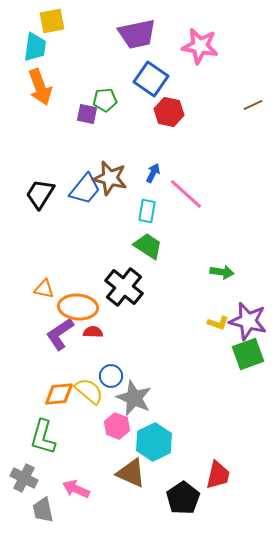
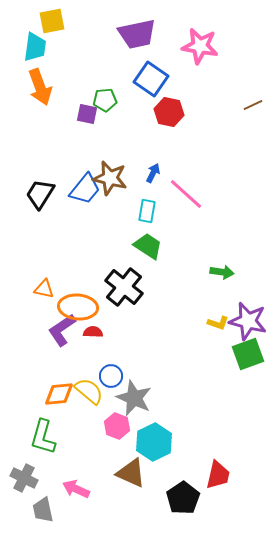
purple L-shape: moved 2 px right, 4 px up
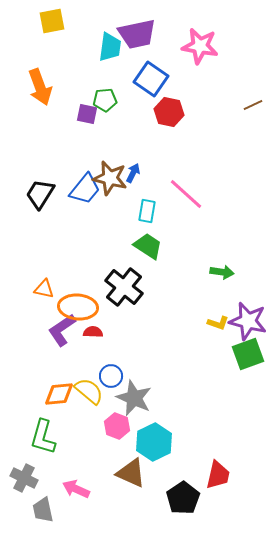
cyan trapezoid: moved 75 px right
blue arrow: moved 20 px left
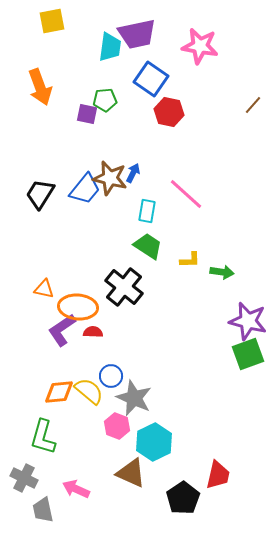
brown line: rotated 24 degrees counterclockwise
yellow L-shape: moved 28 px left, 63 px up; rotated 20 degrees counterclockwise
orange diamond: moved 2 px up
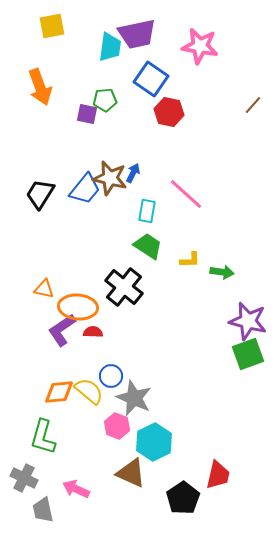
yellow square: moved 5 px down
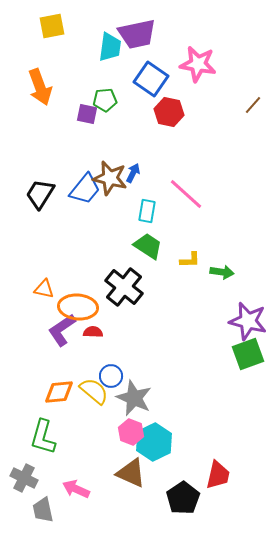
pink star: moved 2 px left, 18 px down
yellow semicircle: moved 5 px right
pink hexagon: moved 14 px right, 6 px down
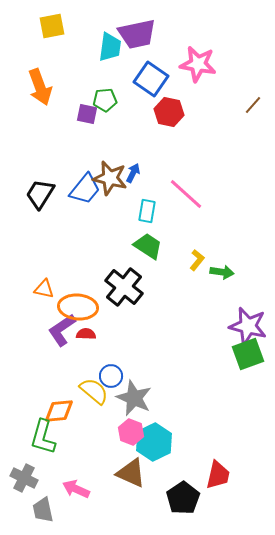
yellow L-shape: moved 7 px right; rotated 50 degrees counterclockwise
purple star: moved 5 px down
red semicircle: moved 7 px left, 2 px down
orange diamond: moved 19 px down
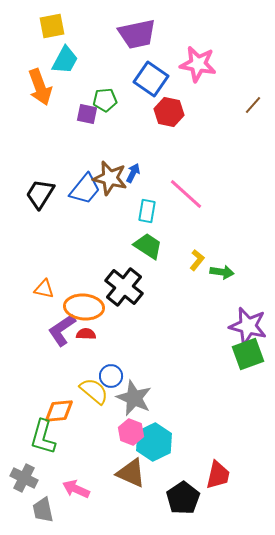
cyan trapezoid: moved 45 px left, 13 px down; rotated 20 degrees clockwise
orange ellipse: moved 6 px right
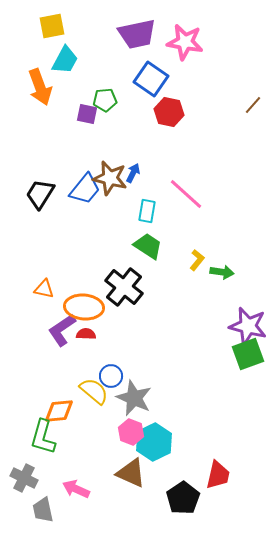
pink star: moved 13 px left, 22 px up
